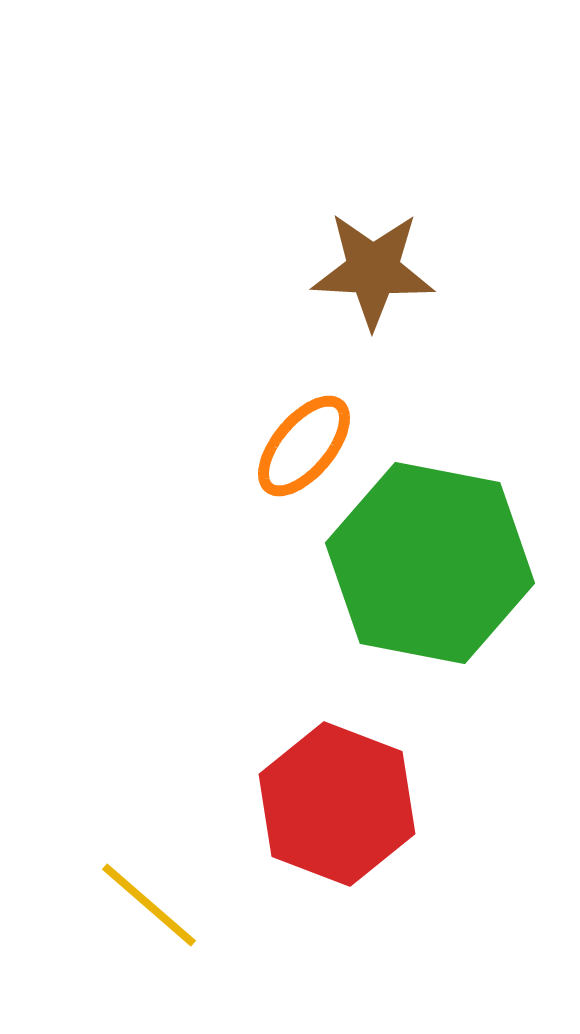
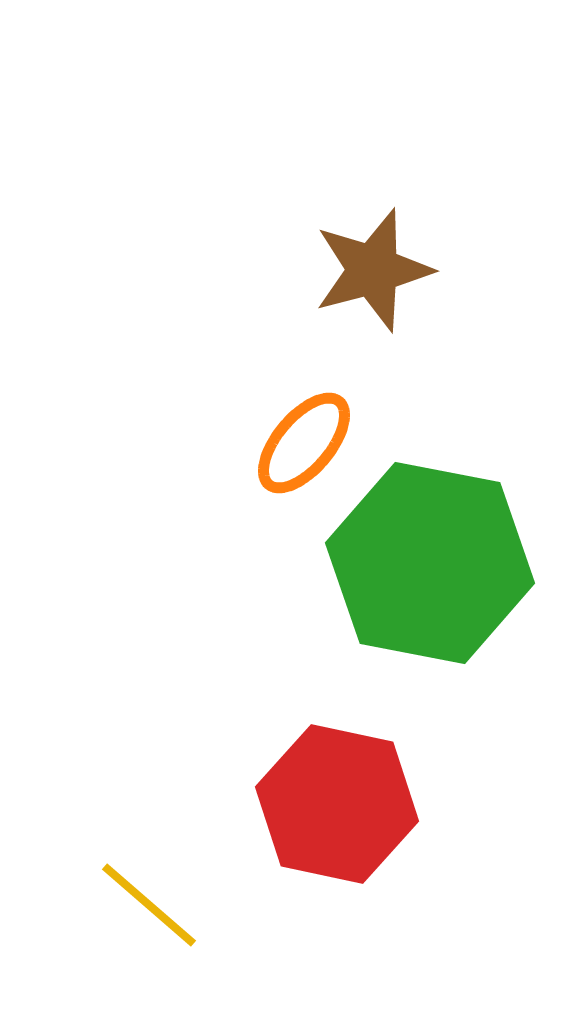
brown star: rotated 18 degrees counterclockwise
orange ellipse: moved 3 px up
red hexagon: rotated 9 degrees counterclockwise
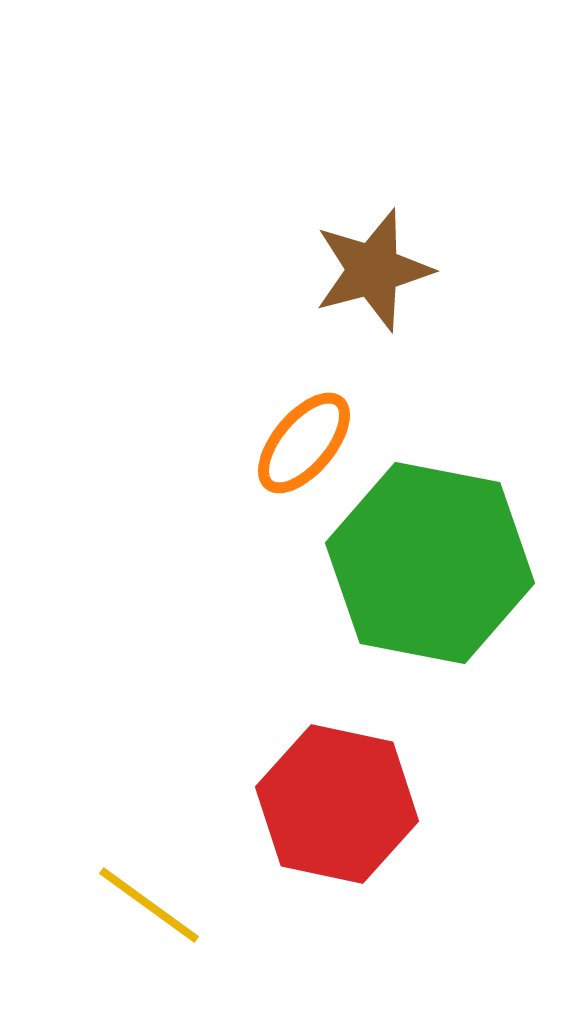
yellow line: rotated 5 degrees counterclockwise
